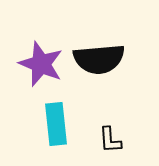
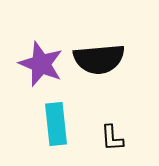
black L-shape: moved 2 px right, 2 px up
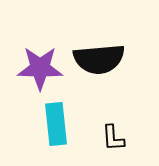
purple star: moved 1 px left, 4 px down; rotated 21 degrees counterclockwise
black L-shape: moved 1 px right
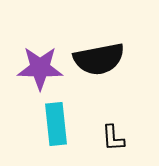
black semicircle: rotated 6 degrees counterclockwise
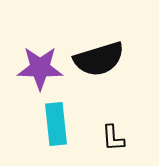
black semicircle: rotated 6 degrees counterclockwise
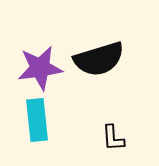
purple star: rotated 9 degrees counterclockwise
cyan rectangle: moved 19 px left, 4 px up
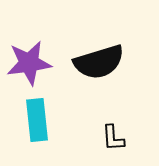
black semicircle: moved 3 px down
purple star: moved 11 px left, 5 px up
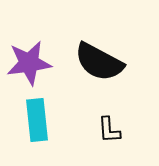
black semicircle: rotated 45 degrees clockwise
black L-shape: moved 4 px left, 8 px up
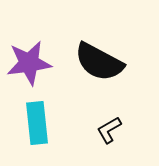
cyan rectangle: moved 3 px down
black L-shape: rotated 64 degrees clockwise
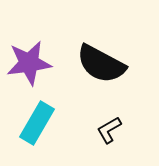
black semicircle: moved 2 px right, 2 px down
cyan rectangle: rotated 36 degrees clockwise
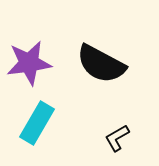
black L-shape: moved 8 px right, 8 px down
